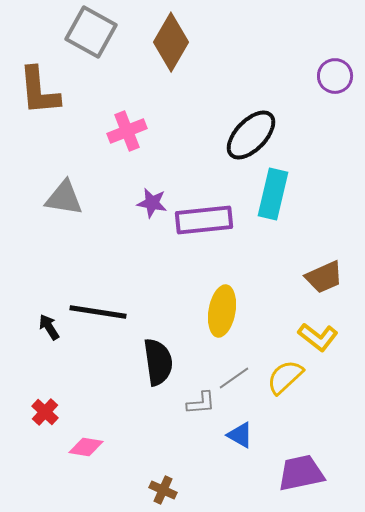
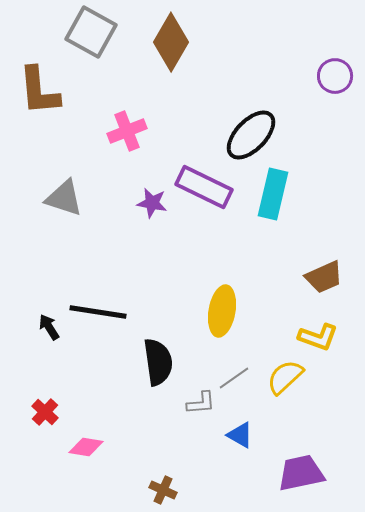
gray triangle: rotated 9 degrees clockwise
purple rectangle: moved 33 px up; rotated 32 degrees clockwise
yellow L-shape: rotated 18 degrees counterclockwise
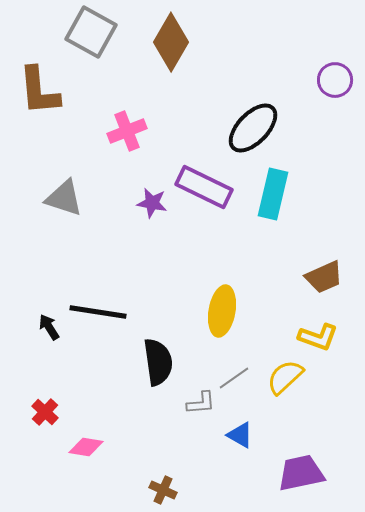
purple circle: moved 4 px down
black ellipse: moved 2 px right, 7 px up
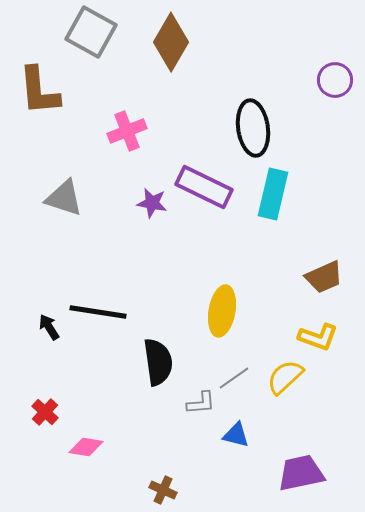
black ellipse: rotated 52 degrees counterclockwise
blue triangle: moved 4 px left; rotated 16 degrees counterclockwise
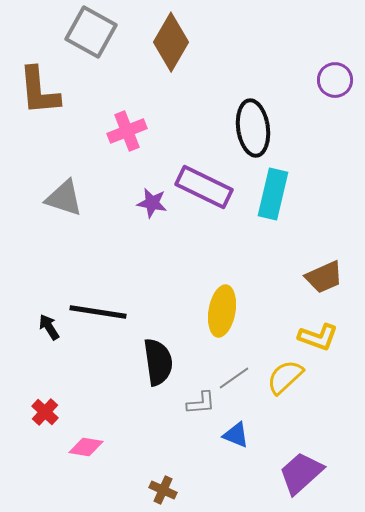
blue triangle: rotated 8 degrees clockwise
purple trapezoid: rotated 30 degrees counterclockwise
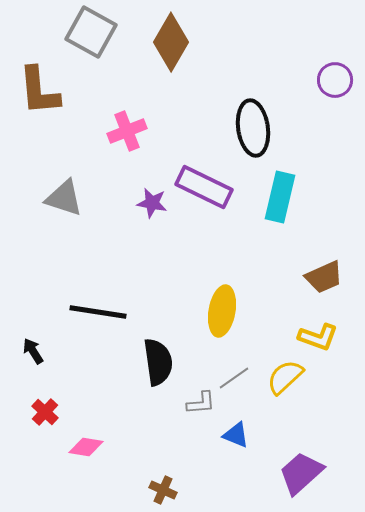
cyan rectangle: moved 7 px right, 3 px down
black arrow: moved 16 px left, 24 px down
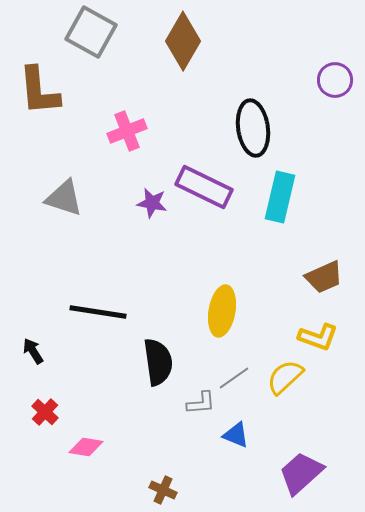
brown diamond: moved 12 px right, 1 px up
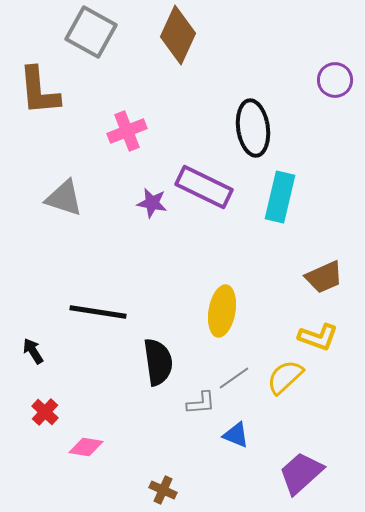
brown diamond: moved 5 px left, 6 px up; rotated 6 degrees counterclockwise
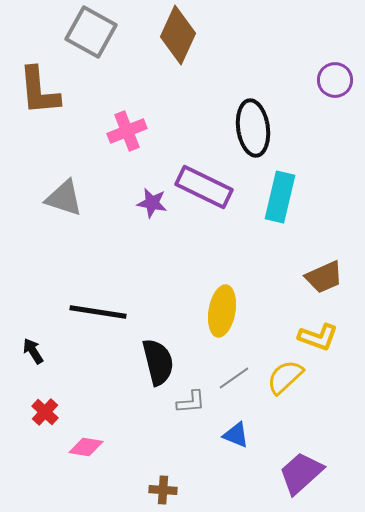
black semicircle: rotated 6 degrees counterclockwise
gray L-shape: moved 10 px left, 1 px up
brown cross: rotated 20 degrees counterclockwise
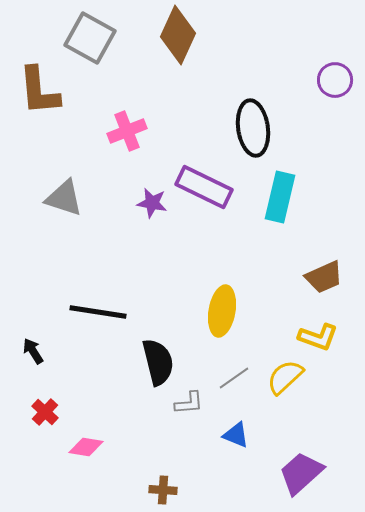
gray square: moved 1 px left, 6 px down
gray L-shape: moved 2 px left, 1 px down
